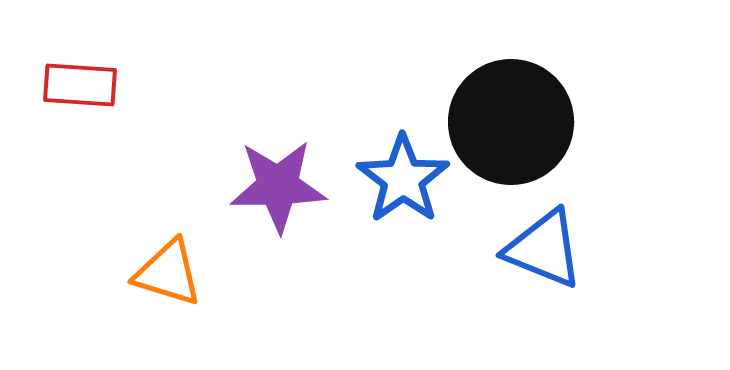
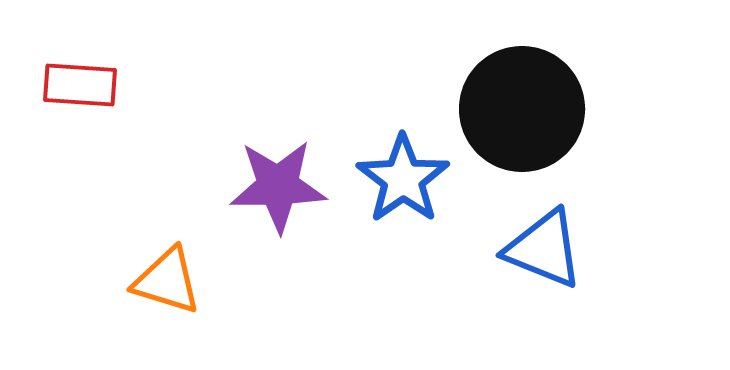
black circle: moved 11 px right, 13 px up
orange triangle: moved 1 px left, 8 px down
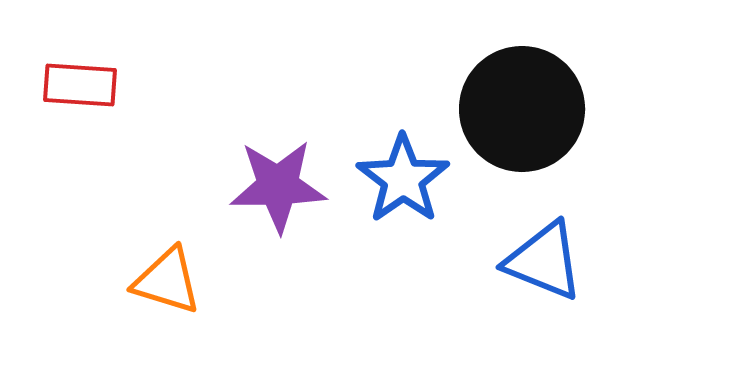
blue triangle: moved 12 px down
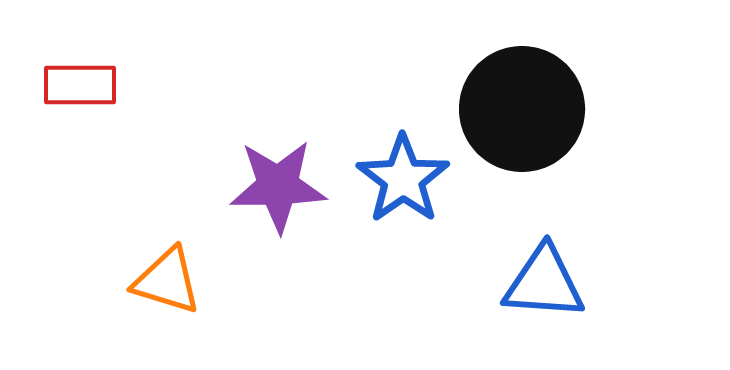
red rectangle: rotated 4 degrees counterclockwise
blue triangle: moved 22 px down; rotated 18 degrees counterclockwise
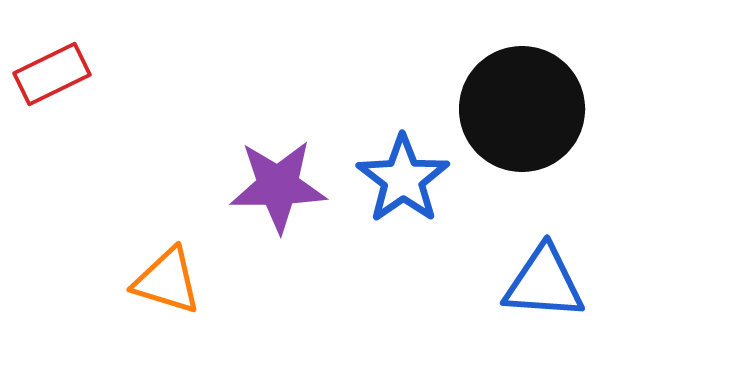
red rectangle: moved 28 px left, 11 px up; rotated 26 degrees counterclockwise
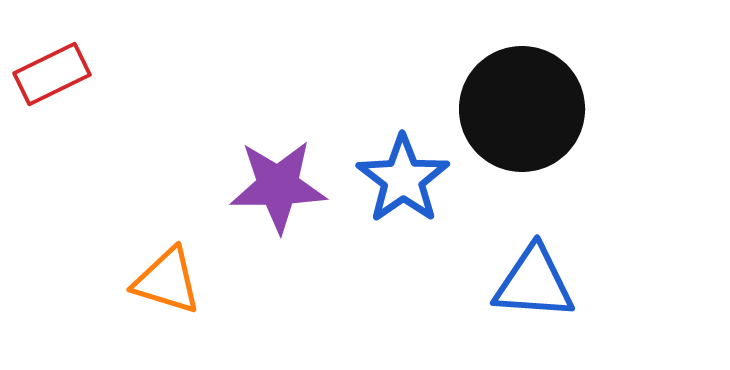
blue triangle: moved 10 px left
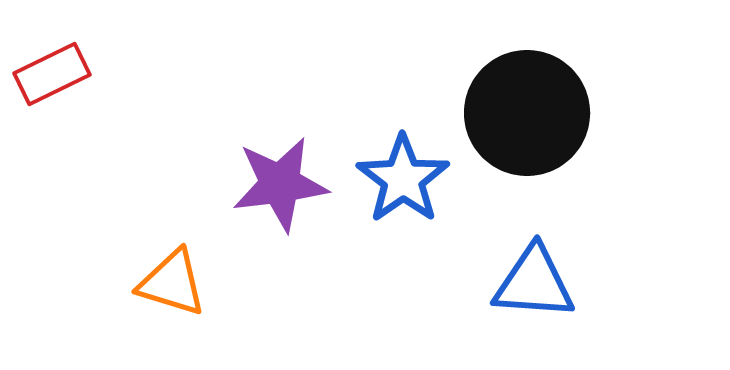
black circle: moved 5 px right, 4 px down
purple star: moved 2 px right, 2 px up; rotated 6 degrees counterclockwise
orange triangle: moved 5 px right, 2 px down
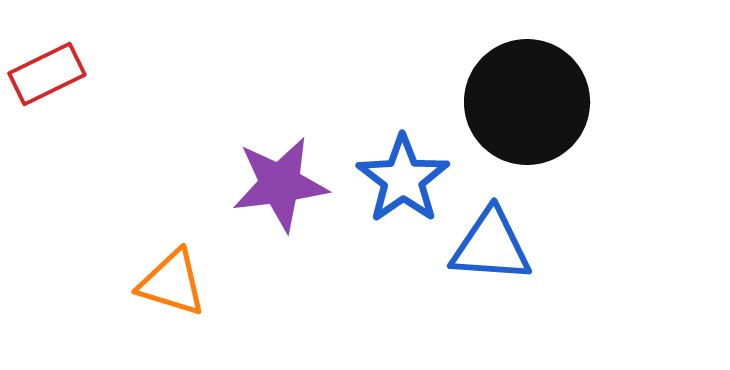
red rectangle: moved 5 px left
black circle: moved 11 px up
blue triangle: moved 43 px left, 37 px up
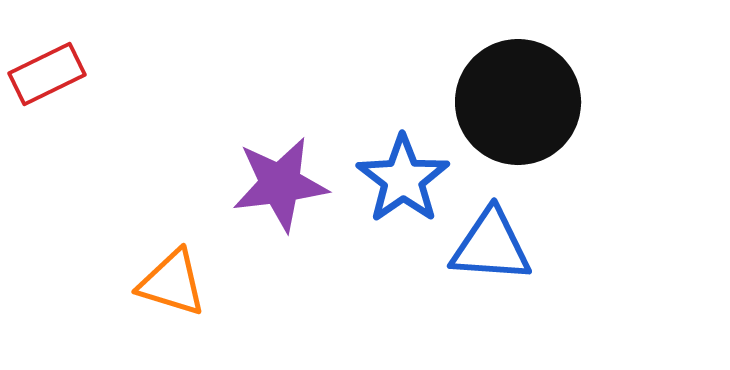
black circle: moved 9 px left
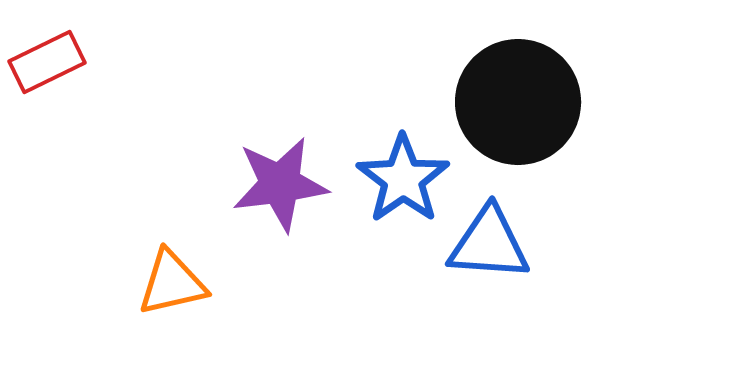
red rectangle: moved 12 px up
blue triangle: moved 2 px left, 2 px up
orange triangle: rotated 30 degrees counterclockwise
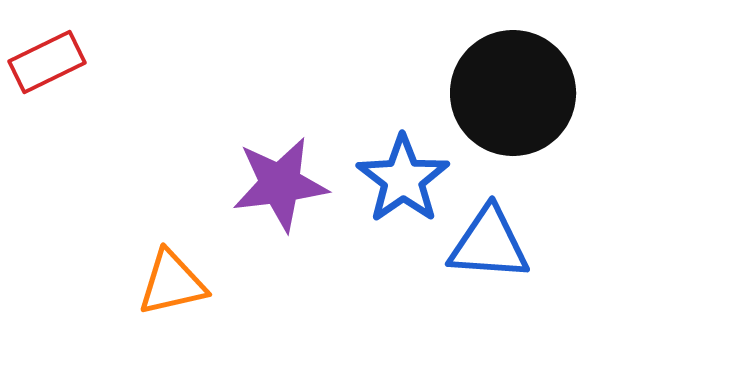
black circle: moved 5 px left, 9 px up
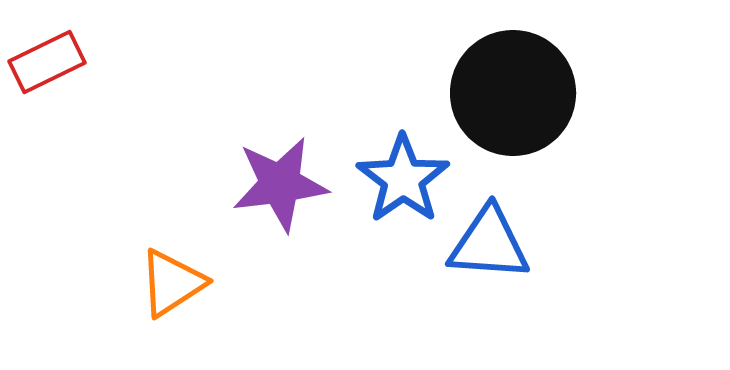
orange triangle: rotated 20 degrees counterclockwise
